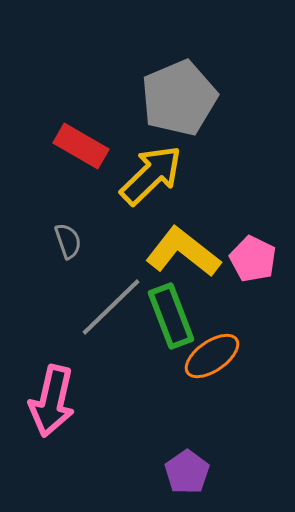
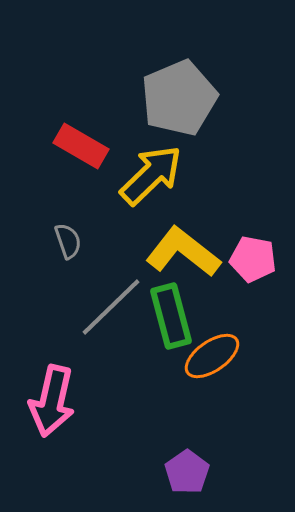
pink pentagon: rotated 15 degrees counterclockwise
green rectangle: rotated 6 degrees clockwise
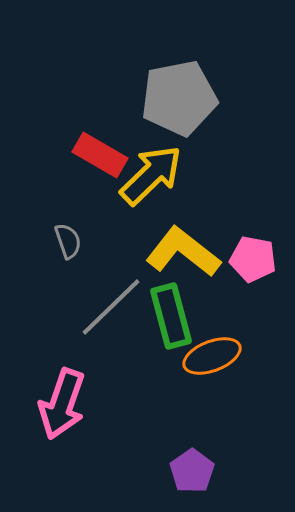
gray pentagon: rotated 12 degrees clockwise
red rectangle: moved 19 px right, 9 px down
orange ellipse: rotated 14 degrees clockwise
pink arrow: moved 10 px right, 3 px down; rotated 6 degrees clockwise
purple pentagon: moved 5 px right, 1 px up
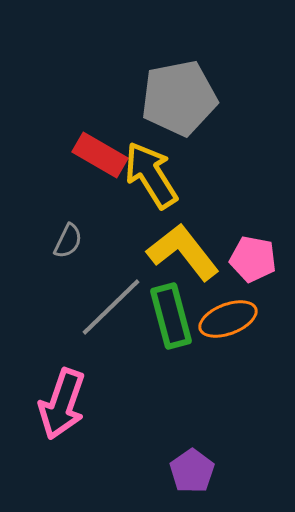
yellow arrow: rotated 78 degrees counterclockwise
gray semicircle: rotated 45 degrees clockwise
yellow L-shape: rotated 14 degrees clockwise
orange ellipse: moved 16 px right, 37 px up
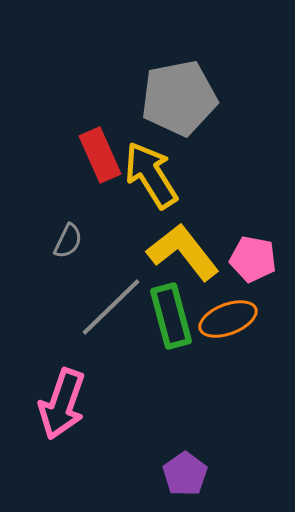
red rectangle: rotated 36 degrees clockwise
purple pentagon: moved 7 px left, 3 px down
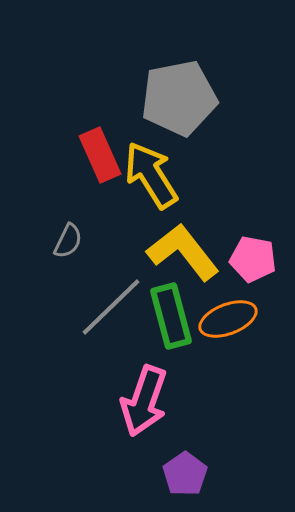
pink arrow: moved 82 px right, 3 px up
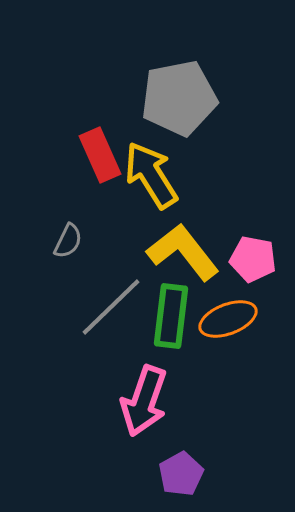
green rectangle: rotated 22 degrees clockwise
purple pentagon: moved 4 px left; rotated 6 degrees clockwise
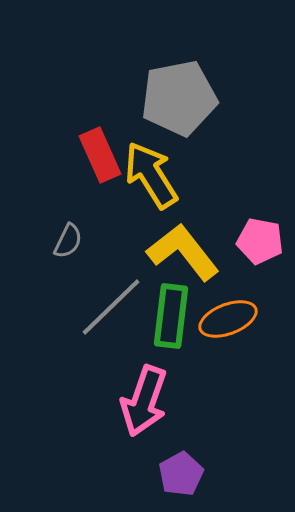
pink pentagon: moved 7 px right, 18 px up
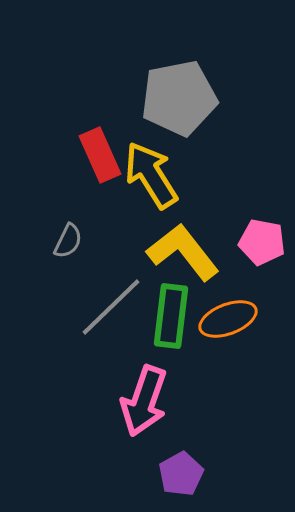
pink pentagon: moved 2 px right, 1 px down
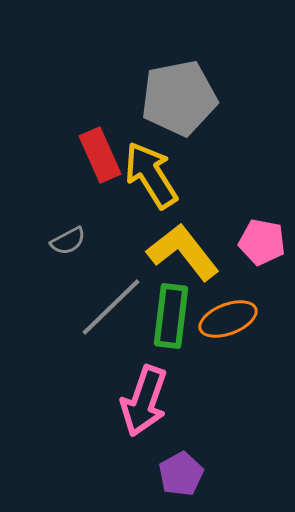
gray semicircle: rotated 36 degrees clockwise
